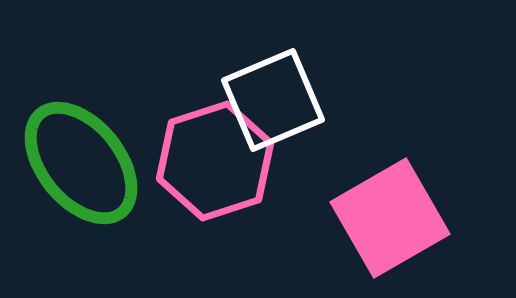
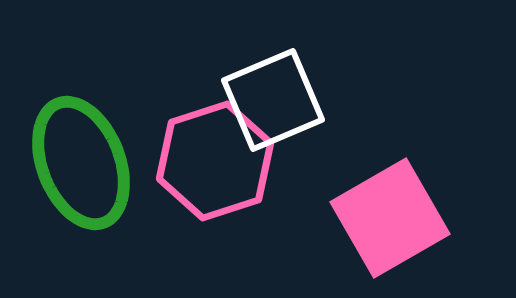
green ellipse: rotated 18 degrees clockwise
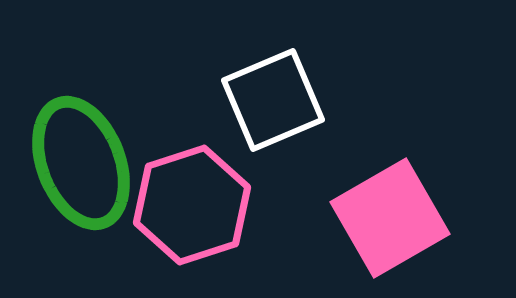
pink hexagon: moved 23 px left, 44 px down
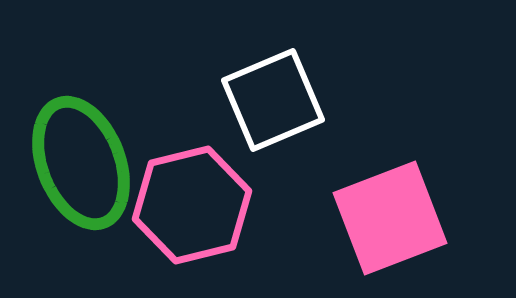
pink hexagon: rotated 4 degrees clockwise
pink square: rotated 9 degrees clockwise
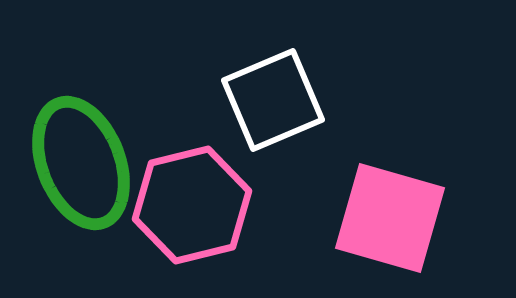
pink square: rotated 37 degrees clockwise
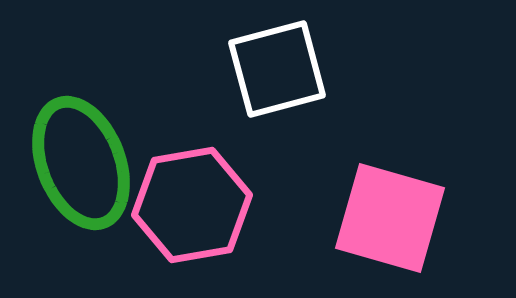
white square: moved 4 px right, 31 px up; rotated 8 degrees clockwise
pink hexagon: rotated 4 degrees clockwise
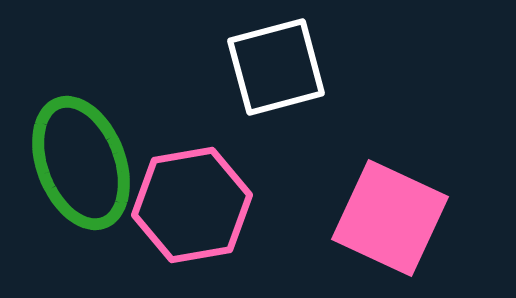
white square: moved 1 px left, 2 px up
pink square: rotated 9 degrees clockwise
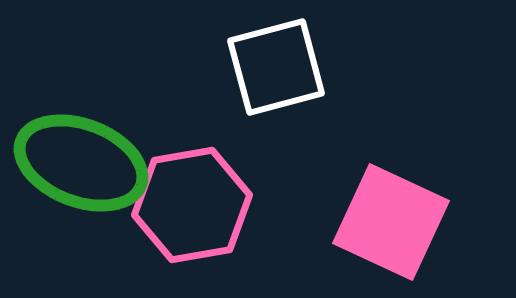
green ellipse: rotated 48 degrees counterclockwise
pink square: moved 1 px right, 4 px down
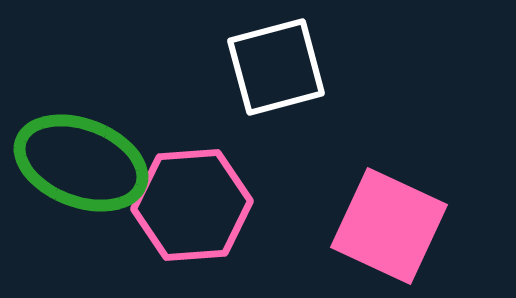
pink hexagon: rotated 6 degrees clockwise
pink square: moved 2 px left, 4 px down
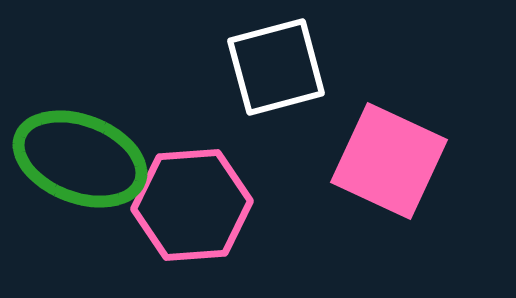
green ellipse: moved 1 px left, 4 px up
pink square: moved 65 px up
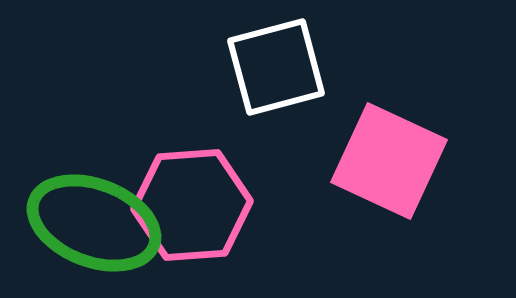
green ellipse: moved 14 px right, 64 px down
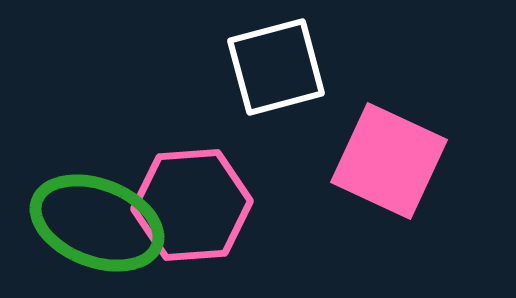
green ellipse: moved 3 px right
